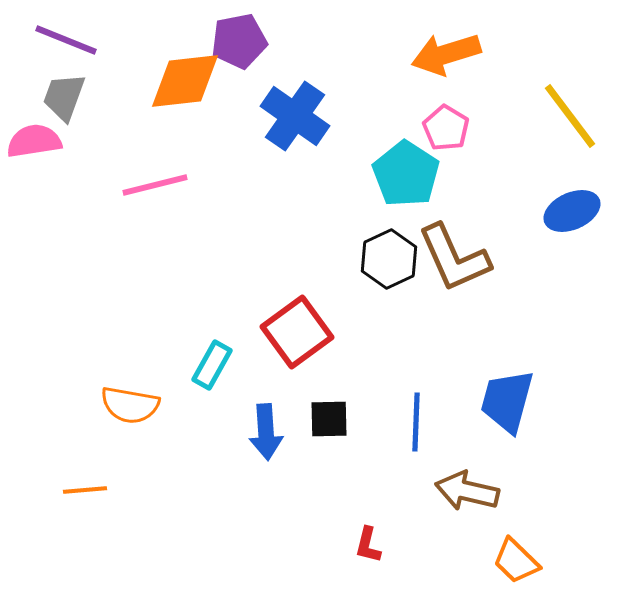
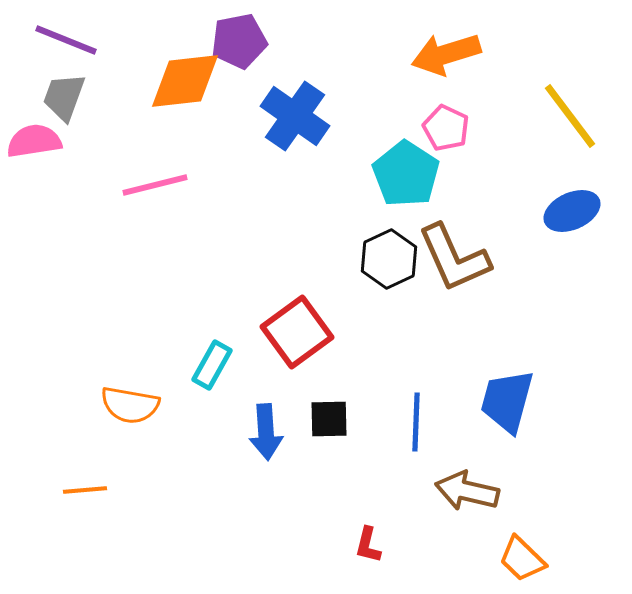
pink pentagon: rotated 6 degrees counterclockwise
orange trapezoid: moved 6 px right, 2 px up
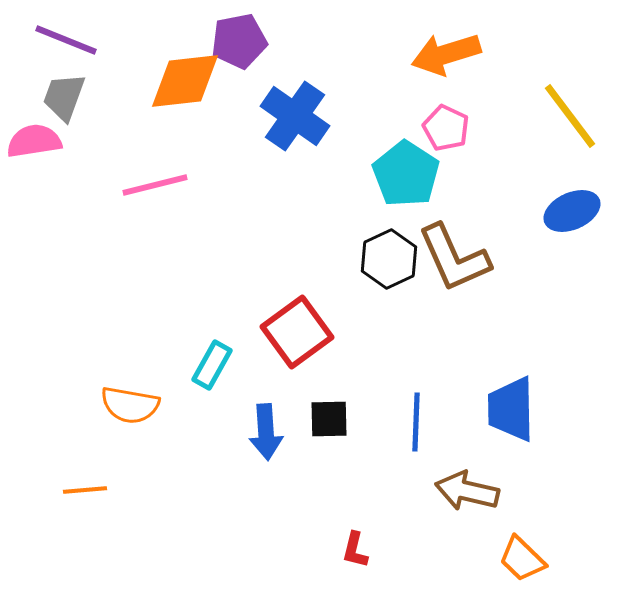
blue trapezoid: moved 4 px right, 8 px down; rotated 16 degrees counterclockwise
red L-shape: moved 13 px left, 5 px down
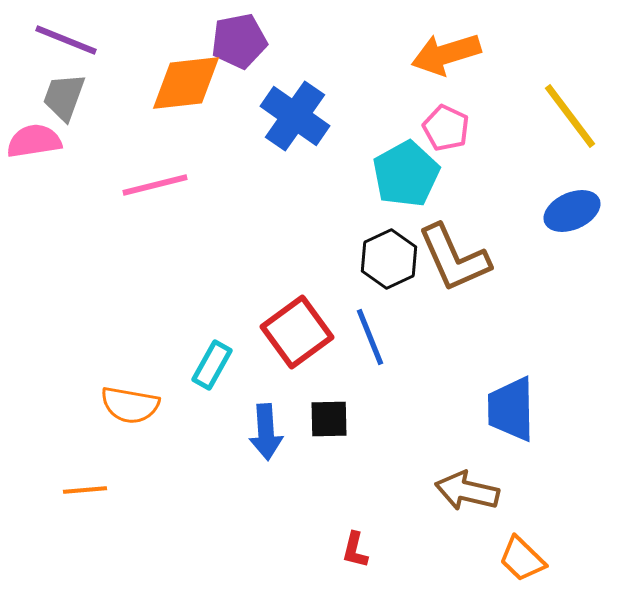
orange diamond: moved 1 px right, 2 px down
cyan pentagon: rotated 10 degrees clockwise
blue line: moved 46 px left, 85 px up; rotated 24 degrees counterclockwise
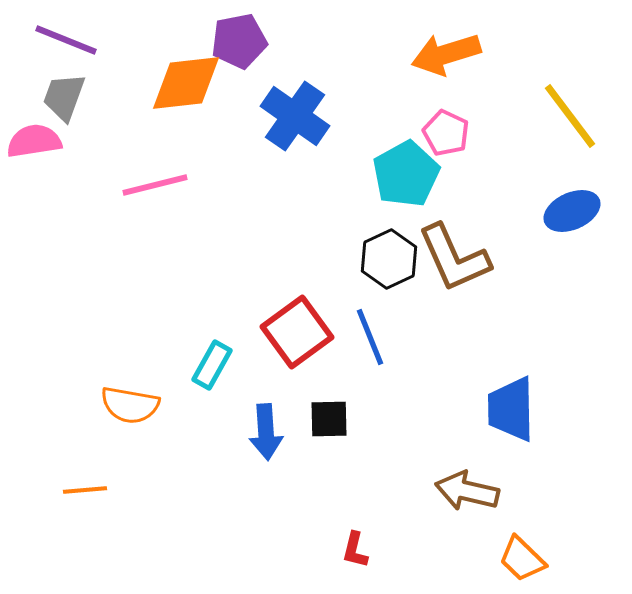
pink pentagon: moved 5 px down
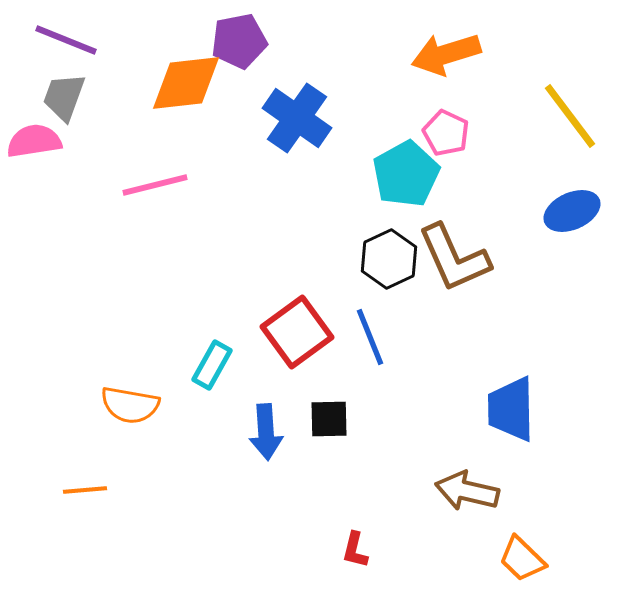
blue cross: moved 2 px right, 2 px down
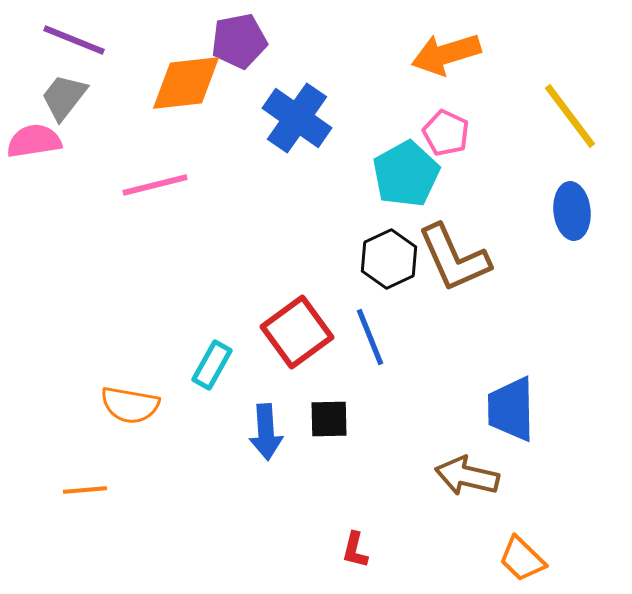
purple line: moved 8 px right
gray trapezoid: rotated 18 degrees clockwise
blue ellipse: rotated 72 degrees counterclockwise
brown arrow: moved 15 px up
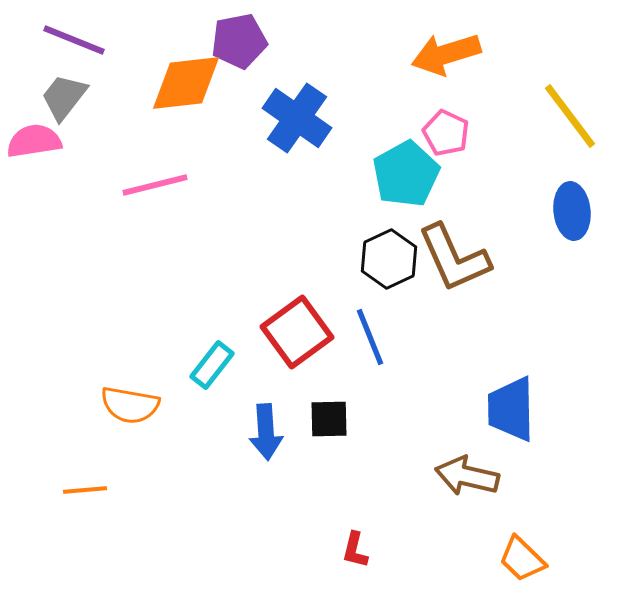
cyan rectangle: rotated 9 degrees clockwise
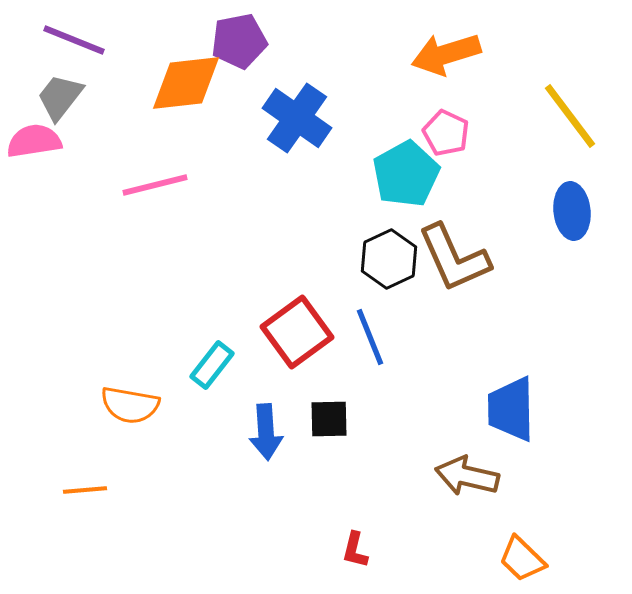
gray trapezoid: moved 4 px left
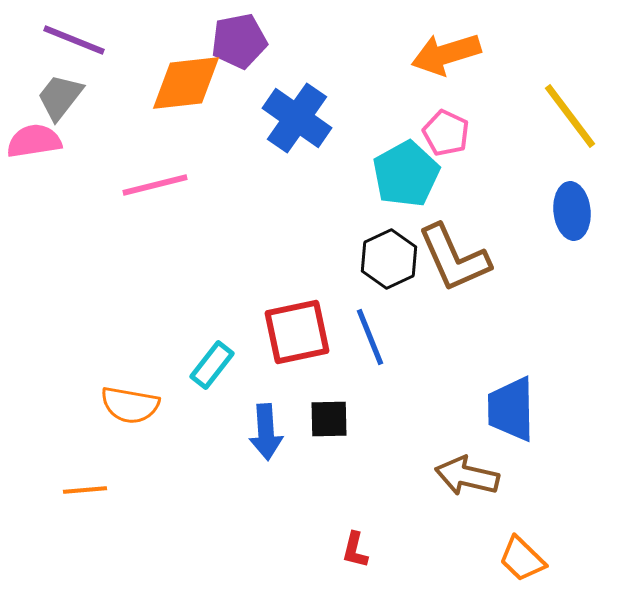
red square: rotated 24 degrees clockwise
